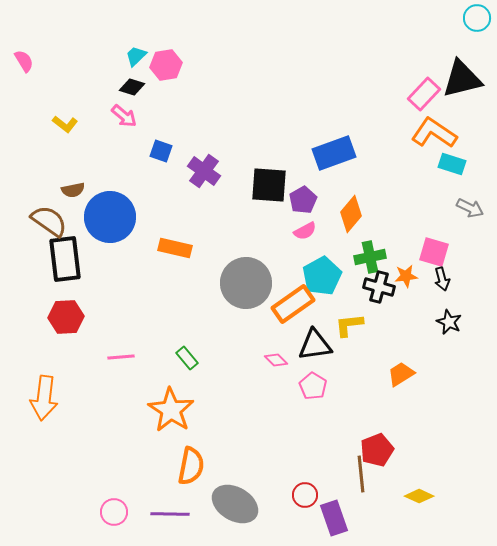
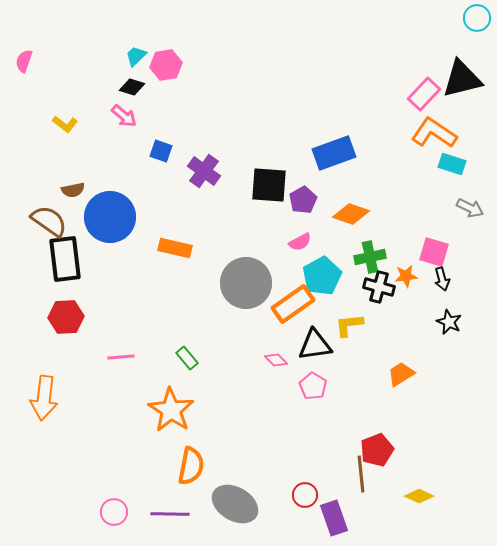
pink semicircle at (24, 61): rotated 130 degrees counterclockwise
orange diamond at (351, 214): rotated 69 degrees clockwise
pink semicircle at (305, 231): moved 5 px left, 11 px down
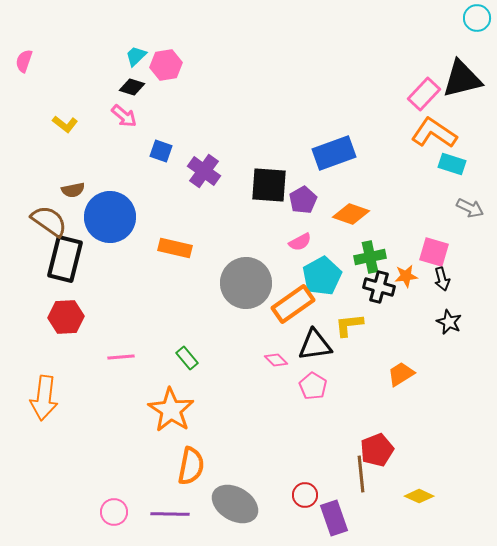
black rectangle at (65, 259): rotated 21 degrees clockwise
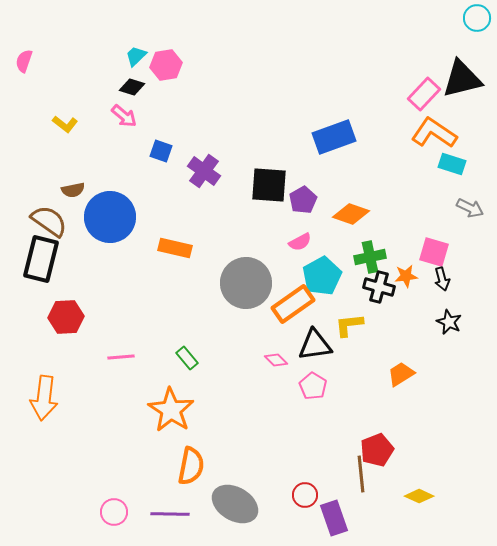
blue rectangle at (334, 153): moved 16 px up
black rectangle at (65, 259): moved 24 px left
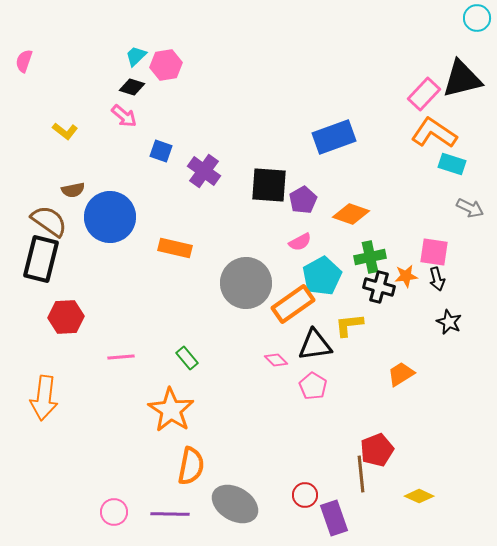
yellow L-shape at (65, 124): moved 7 px down
pink square at (434, 252): rotated 8 degrees counterclockwise
black arrow at (442, 279): moved 5 px left
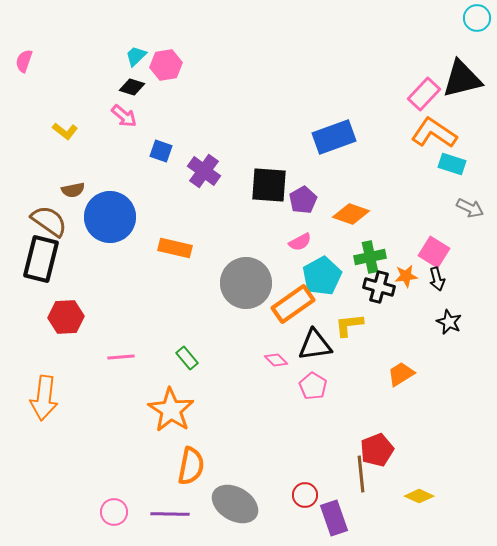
pink square at (434, 252): rotated 24 degrees clockwise
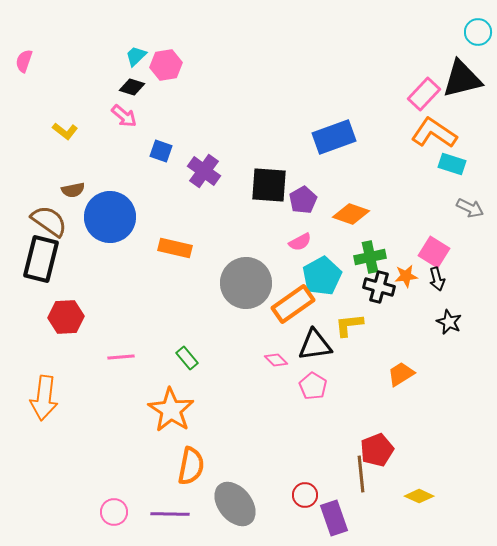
cyan circle at (477, 18): moved 1 px right, 14 px down
gray ellipse at (235, 504): rotated 21 degrees clockwise
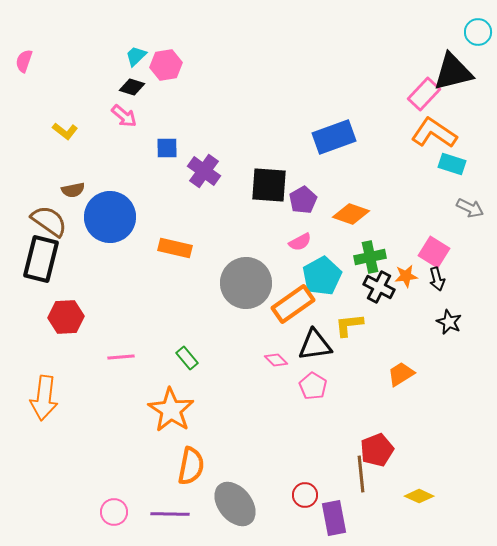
black triangle at (462, 79): moved 9 px left, 7 px up
blue square at (161, 151): moved 6 px right, 3 px up; rotated 20 degrees counterclockwise
black cross at (379, 287): rotated 12 degrees clockwise
purple rectangle at (334, 518): rotated 8 degrees clockwise
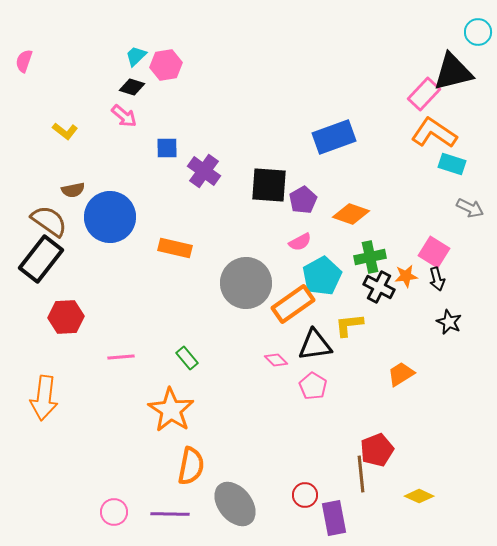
black rectangle at (41, 259): rotated 24 degrees clockwise
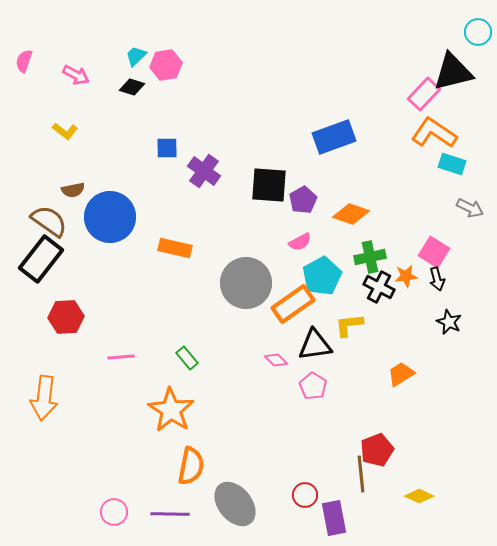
pink arrow at (124, 116): moved 48 px left, 41 px up; rotated 12 degrees counterclockwise
